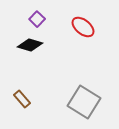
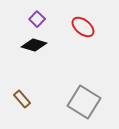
black diamond: moved 4 px right
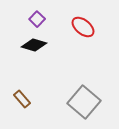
gray square: rotated 8 degrees clockwise
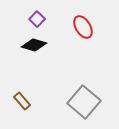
red ellipse: rotated 20 degrees clockwise
brown rectangle: moved 2 px down
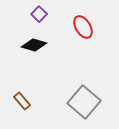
purple square: moved 2 px right, 5 px up
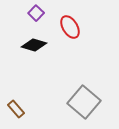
purple square: moved 3 px left, 1 px up
red ellipse: moved 13 px left
brown rectangle: moved 6 px left, 8 px down
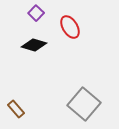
gray square: moved 2 px down
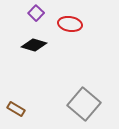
red ellipse: moved 3 px up; rotated 50 degrees counterclockwise
brown rectangle: rotated 18 degrees counterclockwise
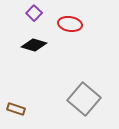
purple square: moved 2 px left
gray square: moved 5 px up
brown rectangle: rotated 12 degrees counterclockwise
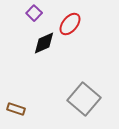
red ellipse: rotated 60 degrees counterclockwise
black diamond: moved 10 px right, 2 px up; rotated 40 degrees counterclockwise
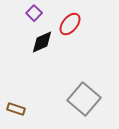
black diamond: moved 2 px left, 1 px up
